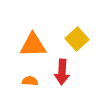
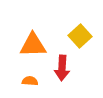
yellow square: moved 3 px right, 3 px up
red arrow: moved 4 px up
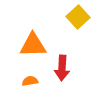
yellow square: moved 2 px left, 19 px up
orange semicircle: rotated 14 degrees counterclockwise
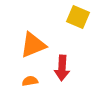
yellow square: rotated 25 degrees counterclockwise
orange triangle: rotated 20 degrees counterclockwise
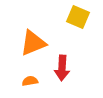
orange triangle: moved 2 px up
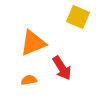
red arrow: rotated 35 degrees counterclockwise
orange semicircle: moved 1 px left, 1 px up
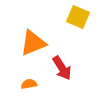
orange semicircle: moved 4 px down
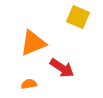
red arrow: rotated 25 degrees counterclockwise
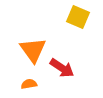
orange triangle: moved 7 px down; rotated 44 degrees counterclockwise
